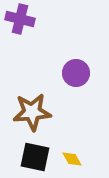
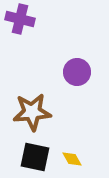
purple circle: moved 1 px right, 1 px up
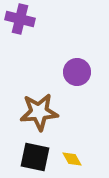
brown star: moved 7 px right
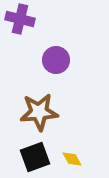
purple circle: moved 21 px left, 12 px up
black square: rotated 32 degrees counterclockwise
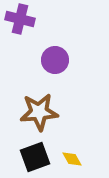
purple circle: moved 1 px left
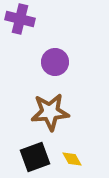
purple circle: moved 2 px down
brown star: moved 11 px right
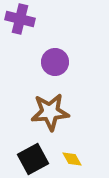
black square: moved 2 px left, 2 px down; rotated 8 degrees counterclockwise
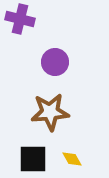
black square: rotated 28 degrees clockwise
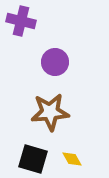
purple cross: moved 1 px right, 2 px down
black square: rotated 16 degrees clockwise
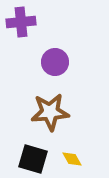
purple cross: moved 1 px down; rotated 20 degrees counterclockwise
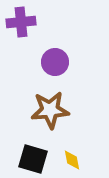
brown star: moved 2 px up
yellow diamond: moved 1 px down; rotated 20 degrees clockwise
